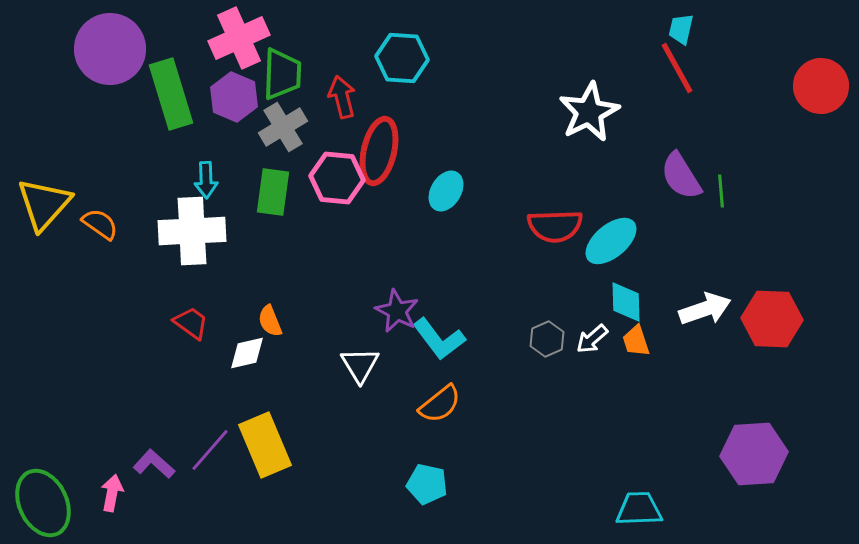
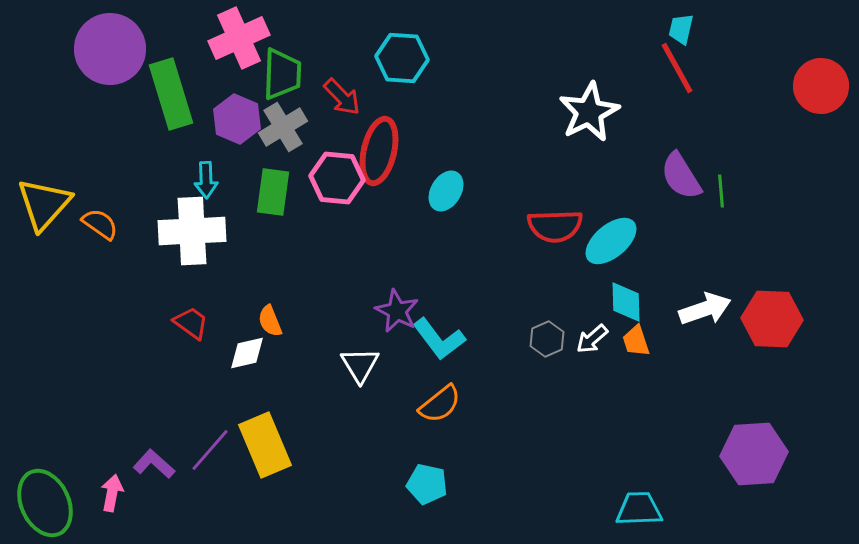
purple hexagon at (234, 97): moved 3 px right, 22 px down
red arrow at (342, 97): rotated 150 degrees clockwise
green ellipse at (43, 503): moved 2 px right
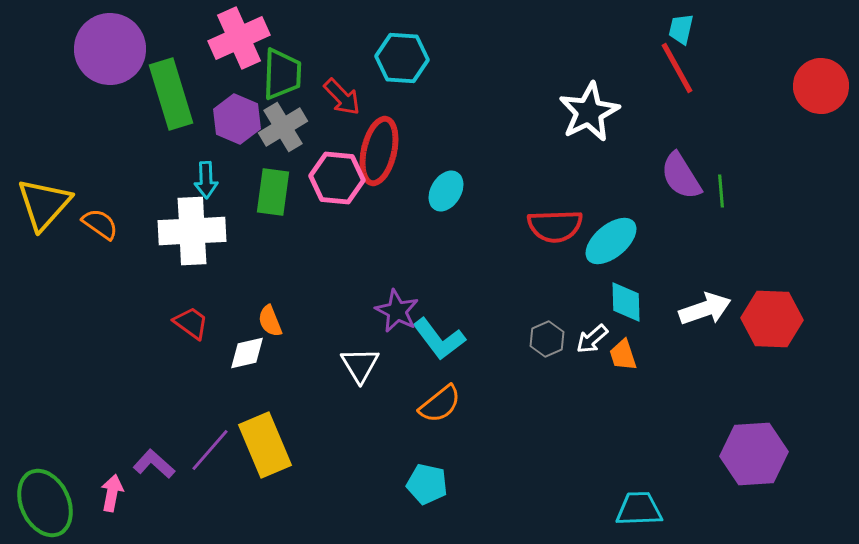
orange trapezoid at (636, 341): moved 13 px left, 14 px down
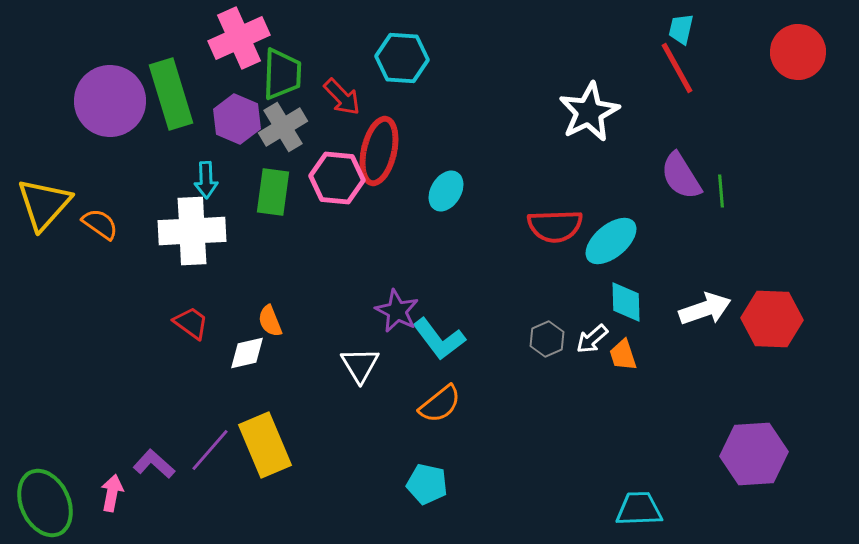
purple circle at (110, 49): moved 52 px down
red circle at (821, 86): moved 23 px left, 34 px up
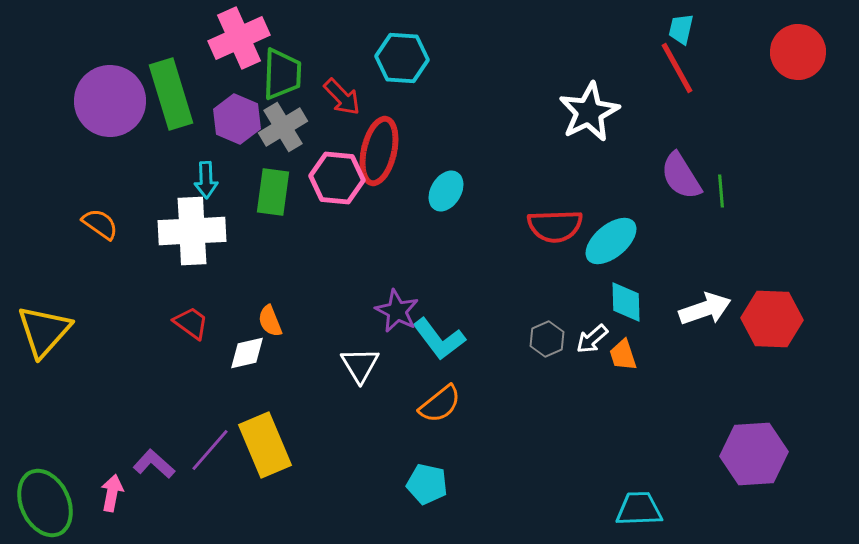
yellow triangle at (44, 204): moved 127 px down
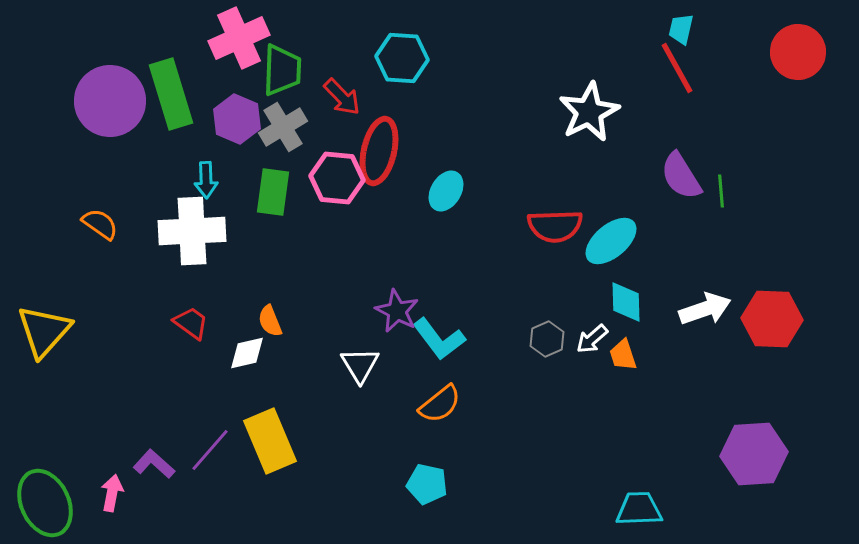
green trapezoid at (282, 74): moved 4 px up
yellow rectangle at (265, 445): moved 5 px right, 4 px up
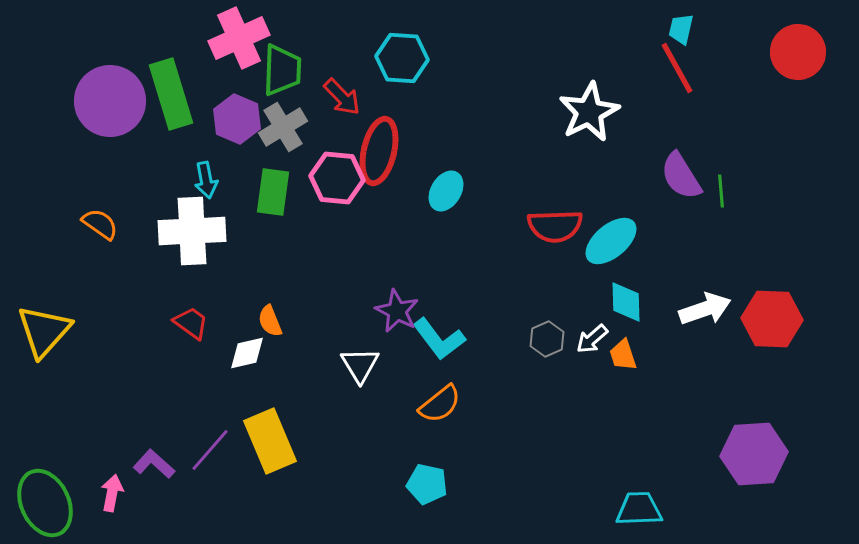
cyan arrow at (206, 180): rotated 9 degrees counterclockwise
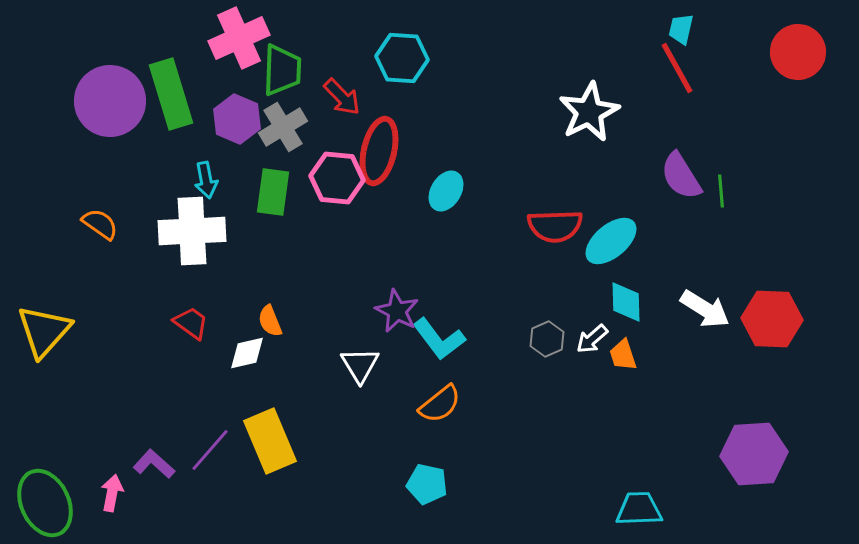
white arrow at (705, 309): rotated 51 degrees clockwise
